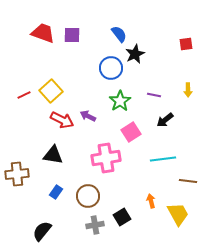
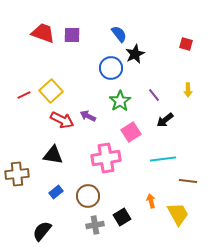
red square: rotated 24 degrees clockwise
purple line: rotated 40 degrees clockwise
blue rectangle: rotated 16 degrees clockwise
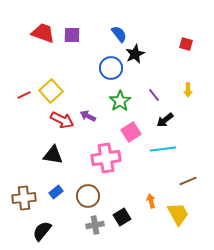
cyan line: moved 10 px up
brown cross: moved 7 px right, 24 px down
brown line: rotated 30 degrees counterclockwise
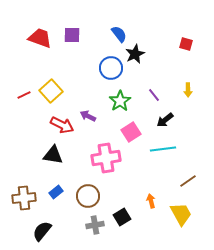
red trapezoid: moved 3 px left, 5 px down
red arrow: moved 5 px down
brown line: rotated 12 degrees counterclockwise
yellow trapezoid: moved 3 px right
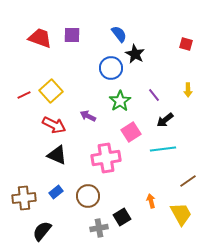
black star: rotated 18 degrees counterclockwise
red arrow: moved 8 px left
black triangle: moved 4 px right; rotated 15 degrees clockwise
gray cross: moved 4 px right, 3 px down
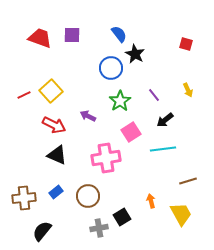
yellow arrow: rotated 24 degrees counterclockwise
brown line: rotated 18 degrees clockwise
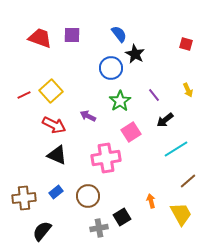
cyan line: moved 13 px right; rotated 25 degrees counterclockwise
brown line: rotated 24 degrees counterclockwise
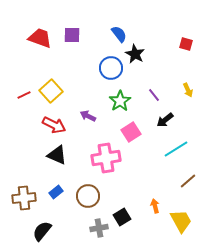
orange arrow: moved 4 px right, 5 px down
yellow trapezoid: moved 7 px down
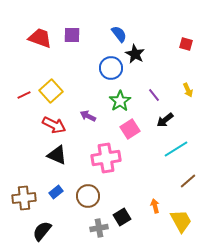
pink square: moved 1 px left, 3 px up
